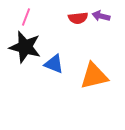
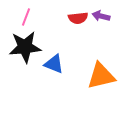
black star: rotated 20 degrees counterclockwise
orange triangle: moved 7 px right
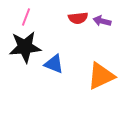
purple arrow: moved 1 px right, 5 px down
orange triangle: rotated 12 degrees counterclockwise
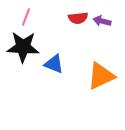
black star: moved 2 px left; rotated 8 degrees clockwise
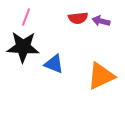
purple arrow: moved 1 px left
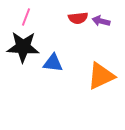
blue triangle: moved 1 px left, 1 px up; rotated 15 degrees counterclockwise
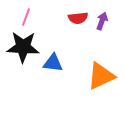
purple arrow: moved 1 px right; rotated 96 degrees clockwise
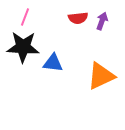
pink line: moved 1 px left
